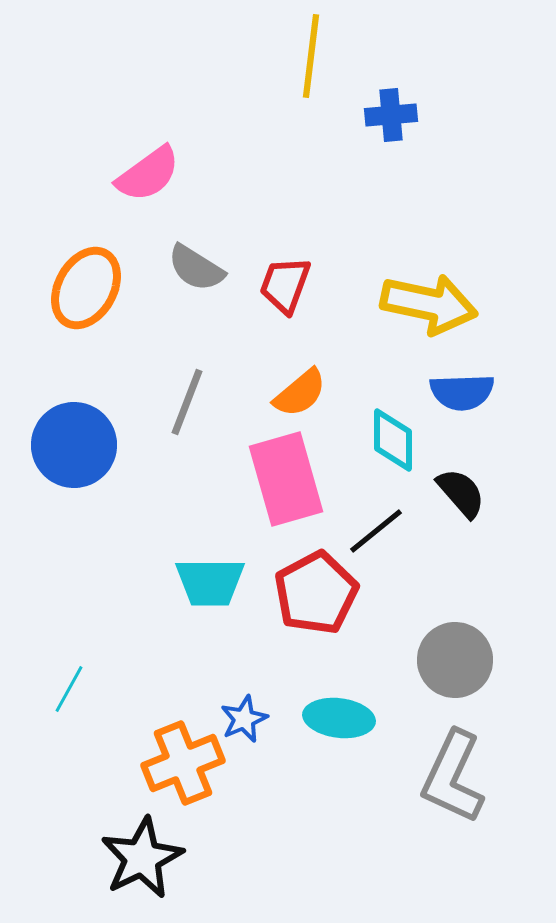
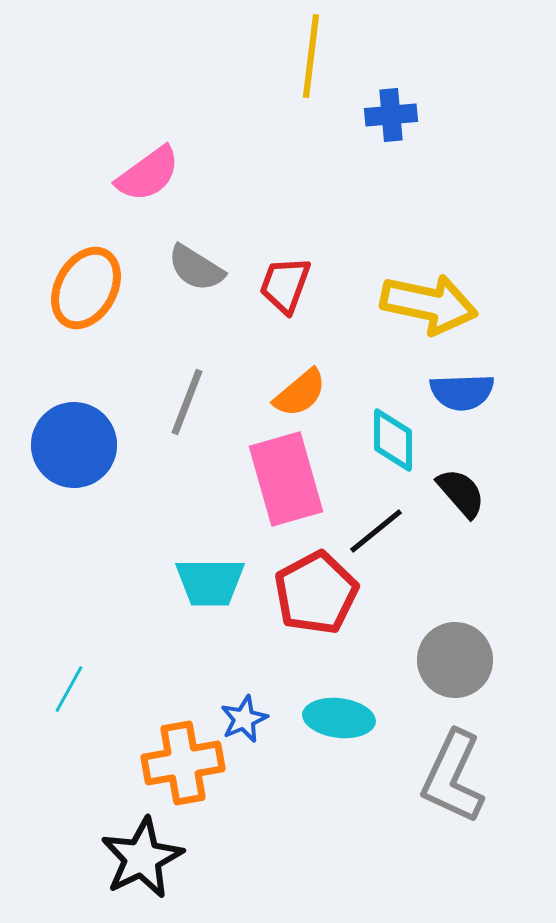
orange cross: rotated 12 degrees clockwise
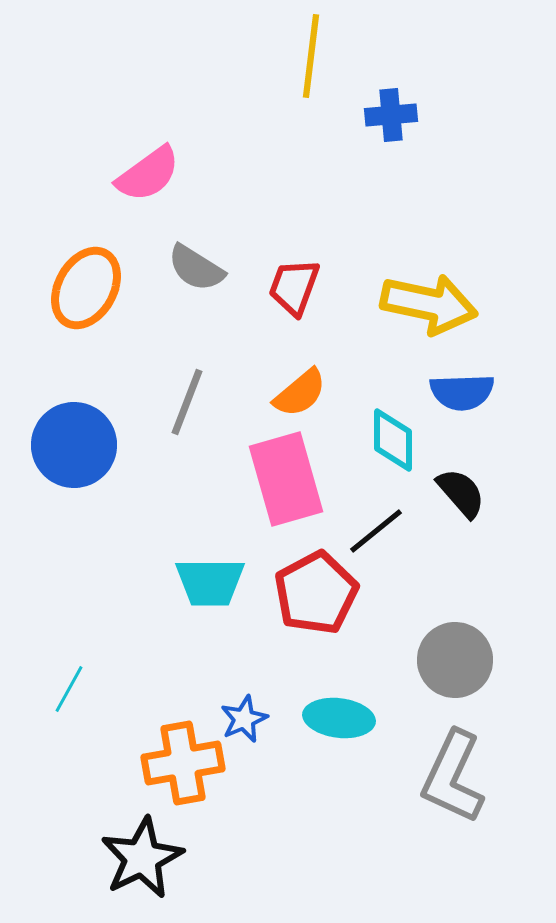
red trapezoid: moved 9 px right, 2 px down
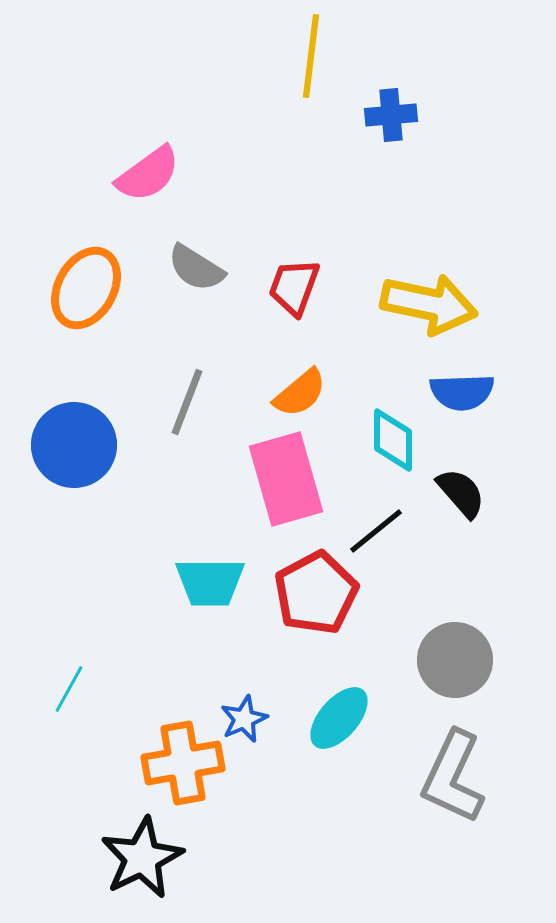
cyan ellipse: rotated 56 degrees counterclockwise
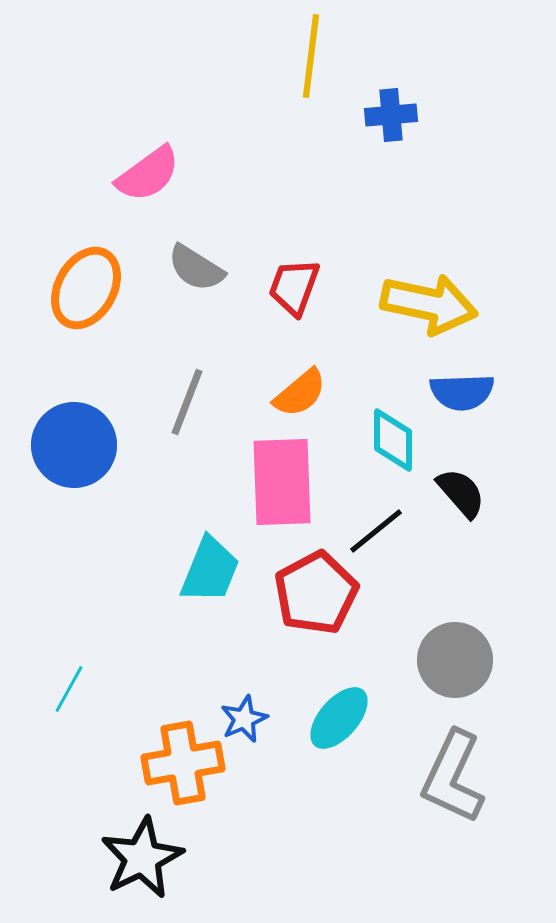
pink rectangle: moved 4 px left, 3 px down; rotated 14 degrees clockwise
cyan trapezoid: moved 12 px up; rotated 68 degrees counterclockwise
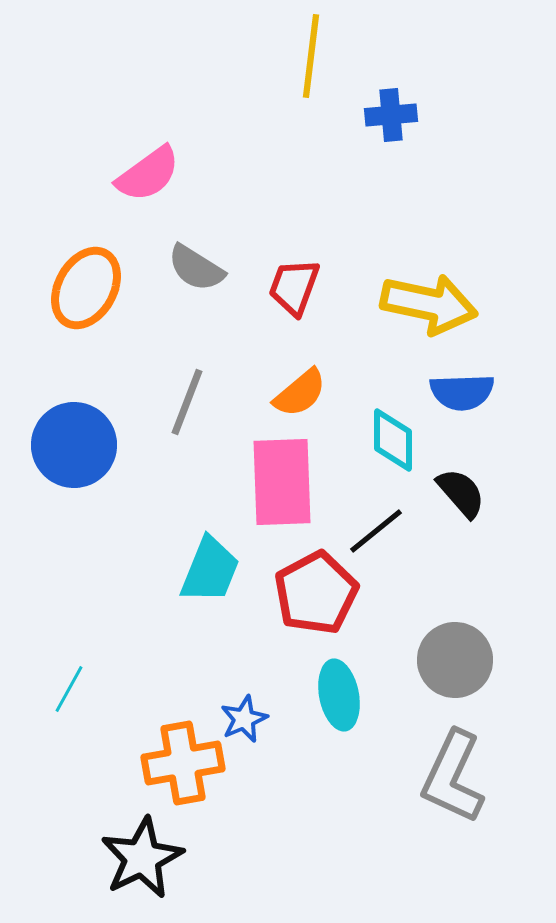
cyan ellipse: moved 23 px up; rotated 52 degrees counterclockwise
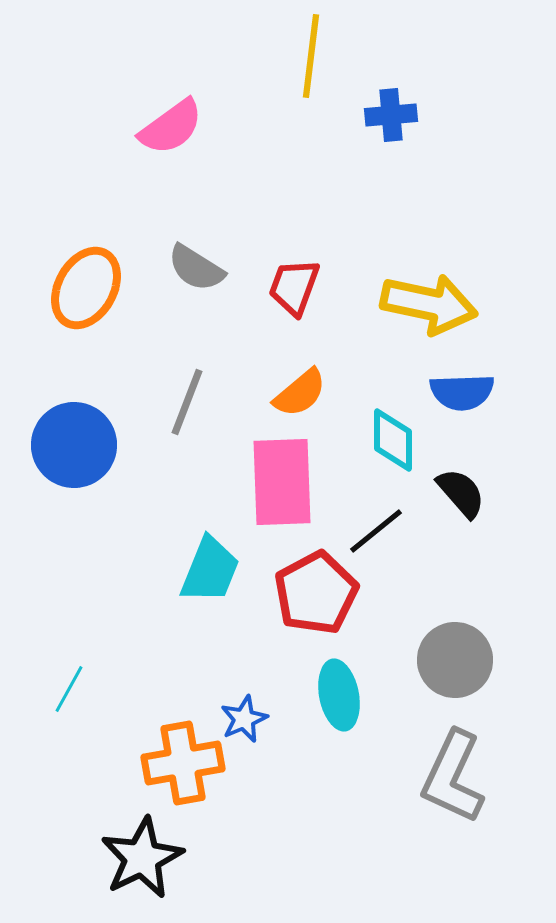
pink semicircle: moved 23 px right, 47 px up
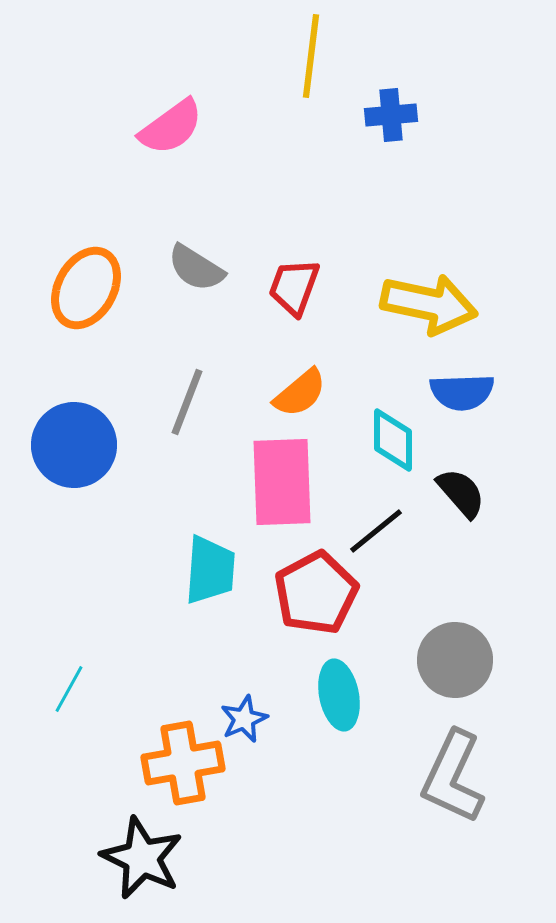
cyan trapezoid: rotated 18 degrees counterclockwise
black star: rotated 20 degrees counterclockwise
